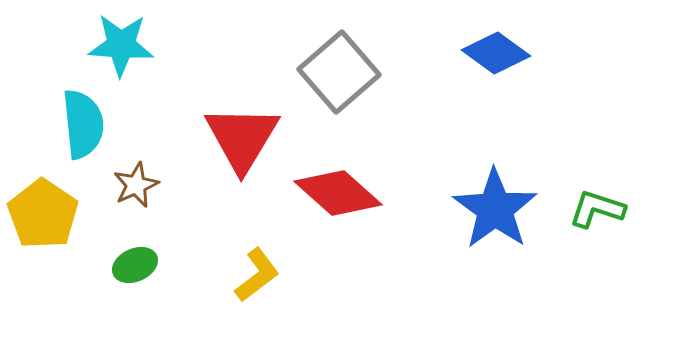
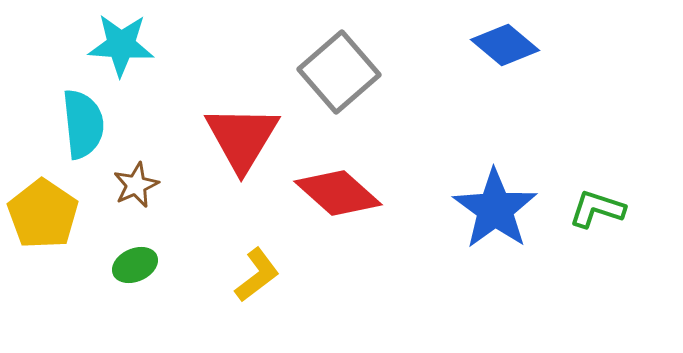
blue diamond: moved 9 px right, 8 px up; rotated 4 degrees clockwise
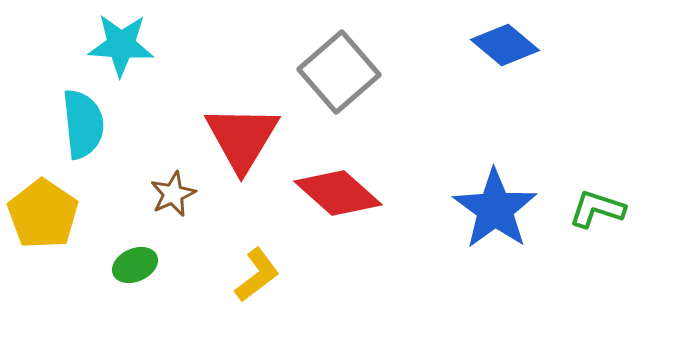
brown star: moved 37 px right, 9 px down
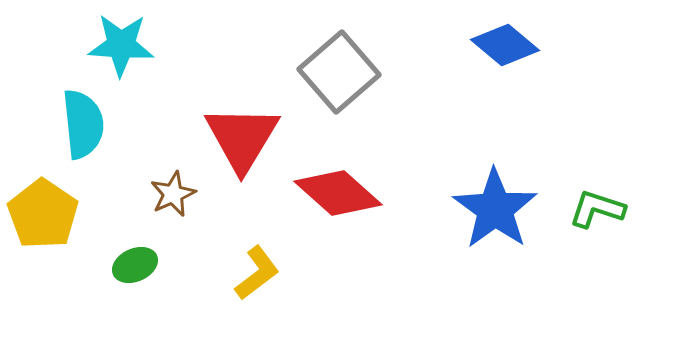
yellow L-shape: moved 2 px up
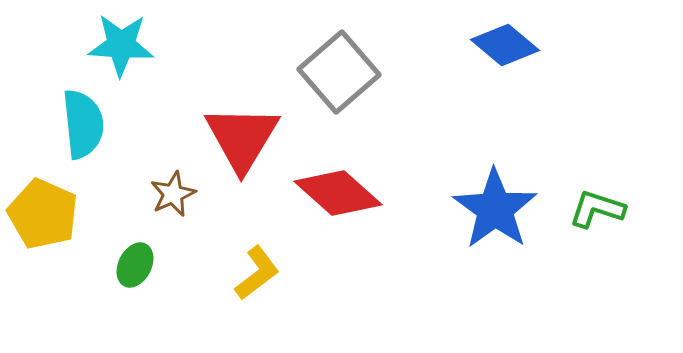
yellow pentagon: rotated 10 degrees counterclockwise
green ellipse: rotated 39 degrees counterclockwise
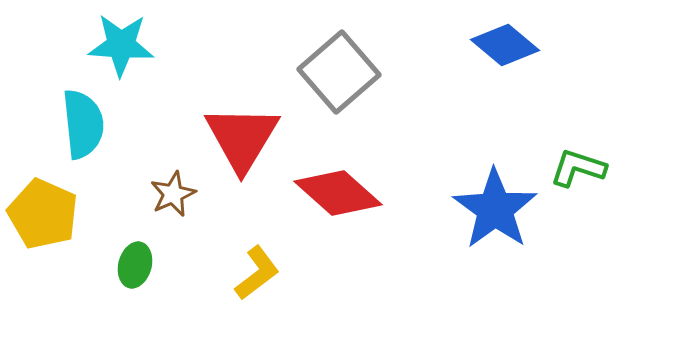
green L-shape: moved 19 px left, 41 px up
green ellipse: rotated 12 degrees counterclockwise
